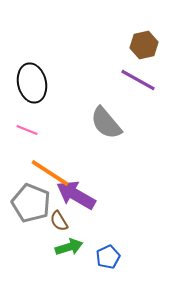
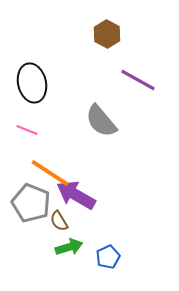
brown hexagon: moved 37 px left, 11 px up; rotated 20 degrees counterclockwise
gray semicircle: moved 5 px left, 2 px up
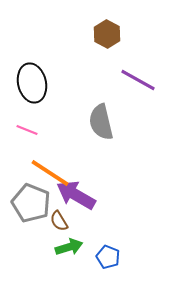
gray semicircle: moved 1 px down; rotated 27 degrees clockwise
blue pentagon: rotated 25 degrees counterclockwise
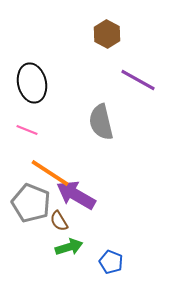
blue pentagon: moved 3 px right, 5 px down
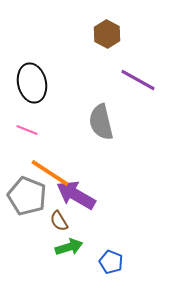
gray pentagon: moved 4 px left, 7 px up
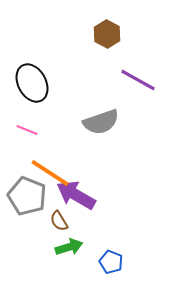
black ellipse: rotated 15 degrees counterclockwise
gray semicircle: rotated 96 degrees counterclockwise
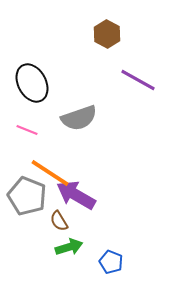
gray semicircle: moved 22 px left, 4 px up
